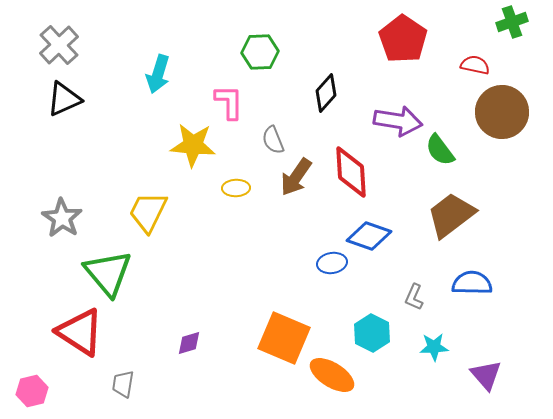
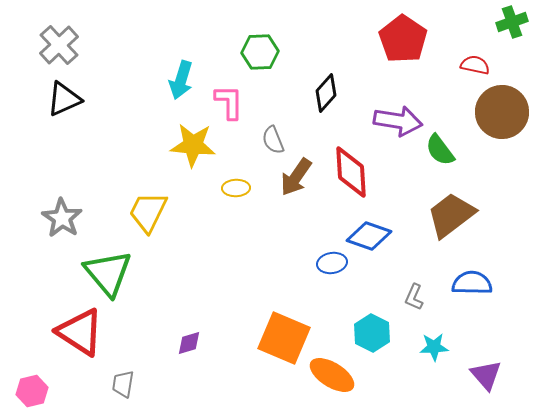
cyan arrow: moved 23 px right, 6 px down
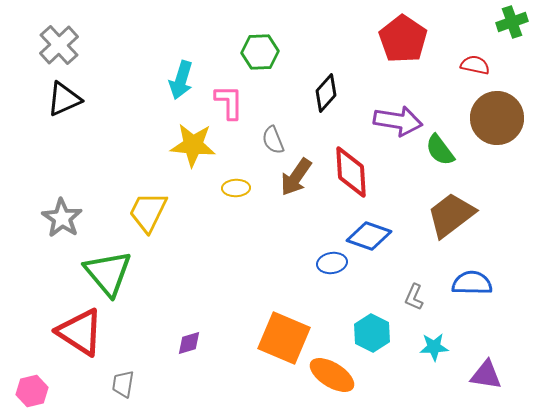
brown circle: moved 5 px left, 6 px down
purple triangle: rotated 40 degrees counterclockwise
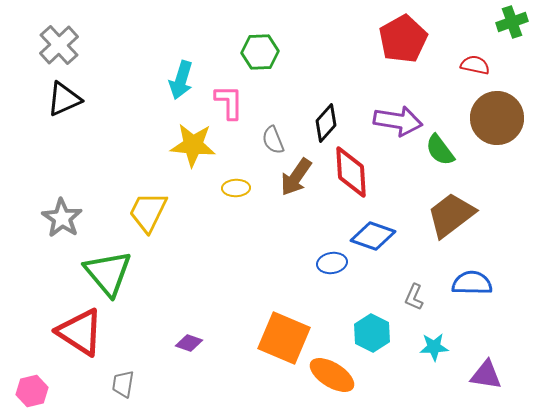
red pentagon: rotated 9 degrees clockwise
black diamond: moved 30 px down
blue diamond: moved 4 px right
purple diamond: rotated 36 degrees clockwise
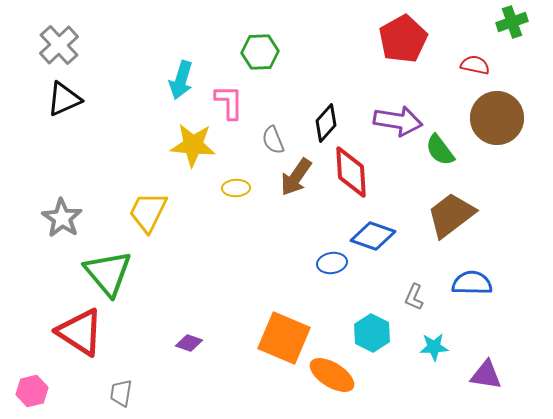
gray trapezoid: moved 2 px left, 9 px down
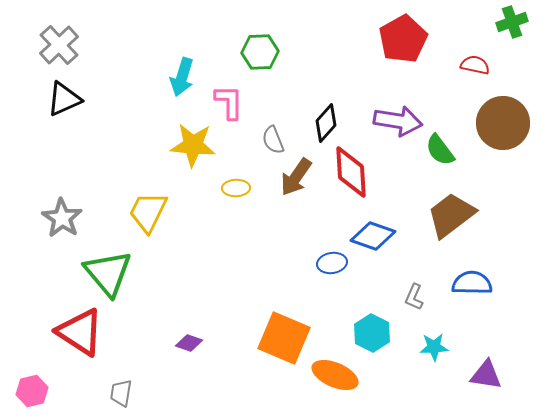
cyan arrow: moved 1 px right, 3 px up
brown circle: moved 6 px right, 5 px down
orange ellipse: moved 3 px right; rotated 9 degrees counterclockwise
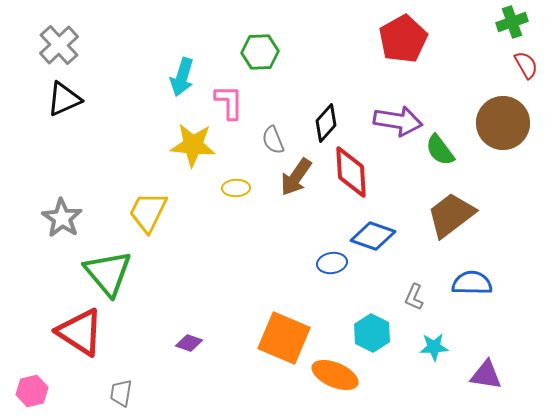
red semicircle: moved 51 px right; rotated 48 degrees clockwise
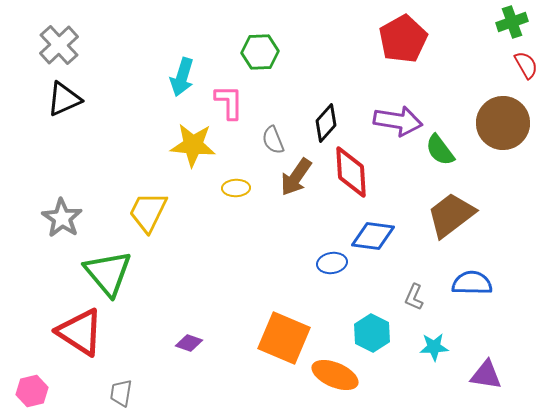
blue diamond: rotated 12 degrees counterclockwise
